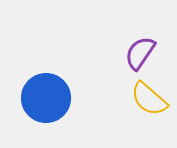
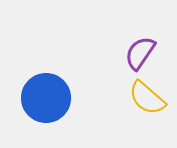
yellow semicircle: moved 2 px left, 1 px up
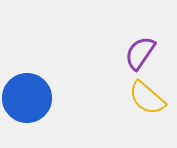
blue circle: moved 19 px left
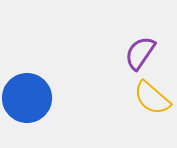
yellow semicircle: moved 5 px right
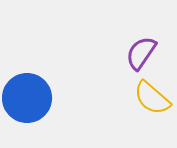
purple semicircle: moved 1 px right
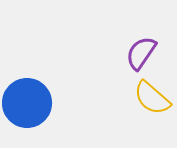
blue circle: moved 5 px down
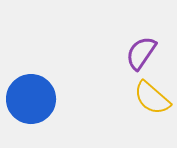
blue circle: moved 4 px right, 4 px up
